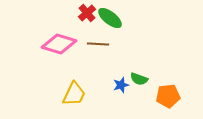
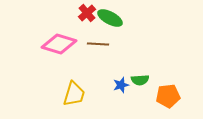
green ellipse: rotated 10 degrees counterclockwise
green semicircle: moved 1 px right, 1 px down; rotated 24 degrees counterclockwise
yellow trapezoid: rotated 8 degrees counterclockwise
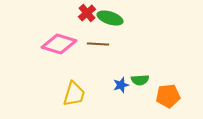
green ellipse: rotated 10 degrees counterclockwise
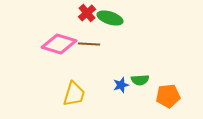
brown line: moved 9 px left
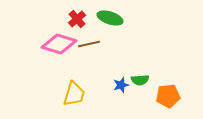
red cross: moved 10 px left, 6 px down
brown line: rotated 15 degrees counterclockwise
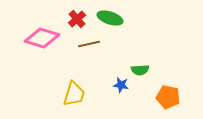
pink diamond: moved 17 px left, 6 px up
green semicircle: moved 10 px up
blue star: rotated 28 degrees clockwise
orange pentagon: moved 1 px down; rotated 20 degrees clockwise
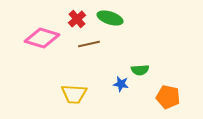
blue star: moved 1 px up
yellow trapezoid: rotated 76 degrees clockwise
